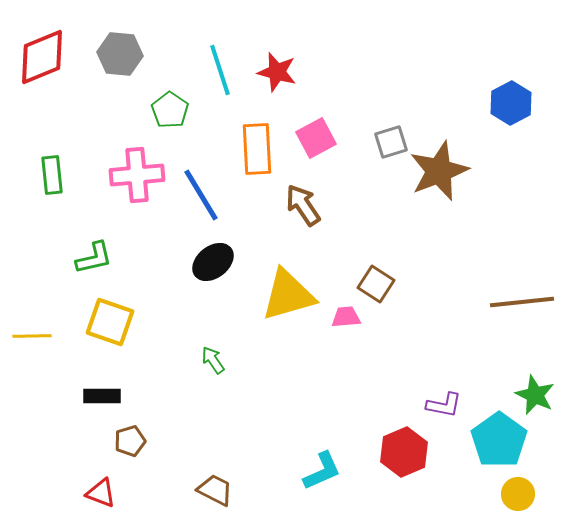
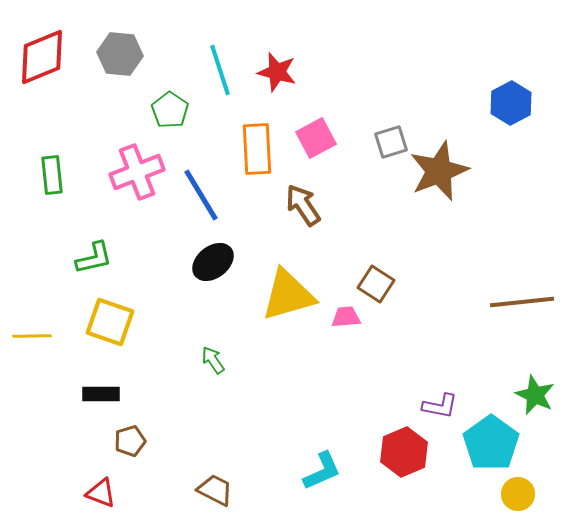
pink cross: moved 3 px up; rotated 16 degrees counterclockwise
black rectangle: moved 1 px left, 2 px up
purple L-shape: moved 4 px left, 1 px down
cyan pentagon: moved 8 px left, 3 px down
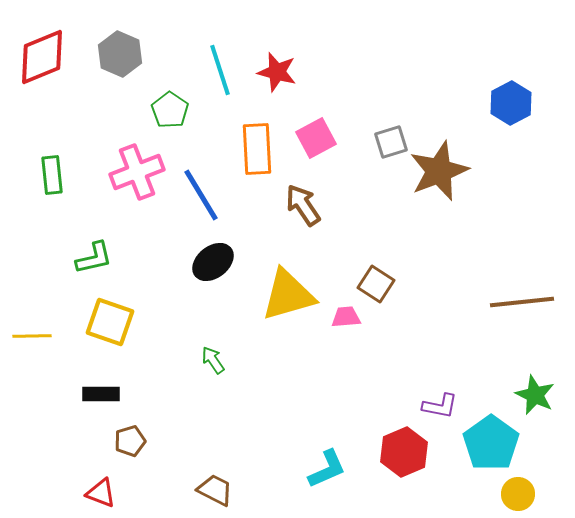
gray hexagon: rotated 18 degrees clockwise
cyan L-shape: moved 5 px right, 2 px up
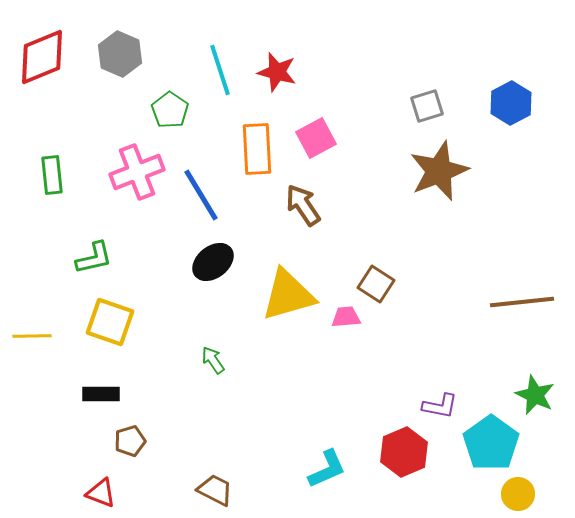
gray square: moved 36 px right, 36 px up
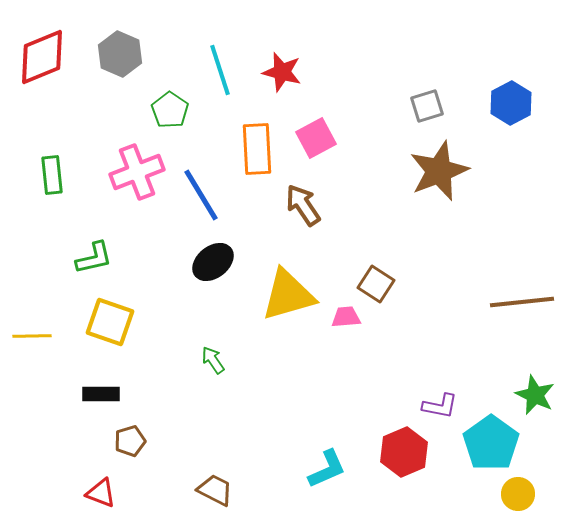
red star: moved 5 px right
